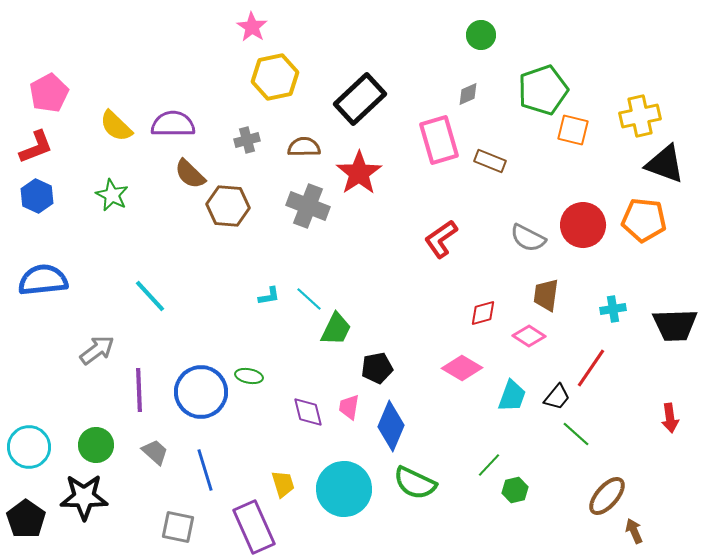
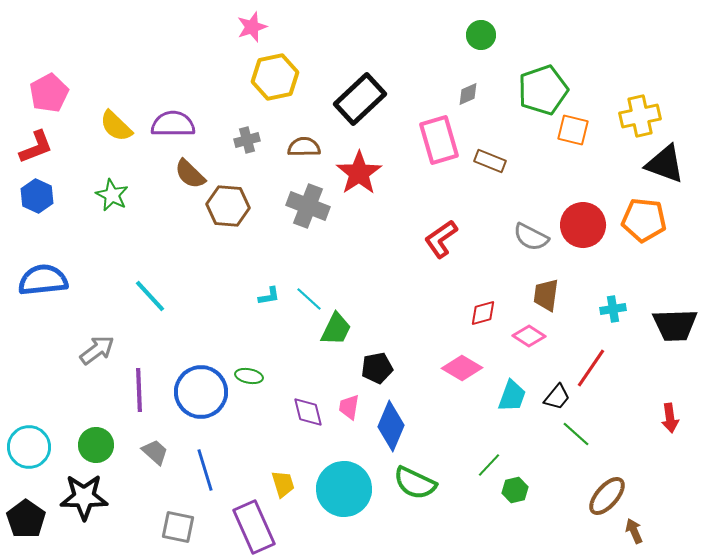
pink star at (252, 27): rotated 20 degrees clockwise
gray semicircle at (528, 238): moved 3 px right, 1 px up
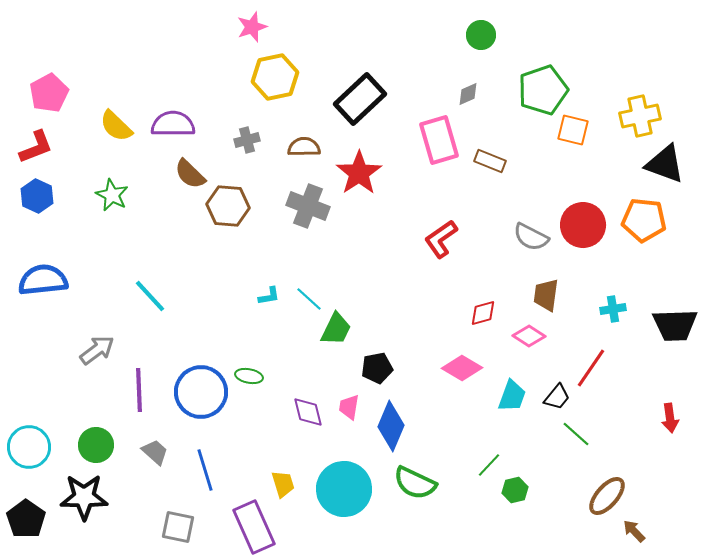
brown arrow at (634, 531): rotated 20 degrees counterclockwise
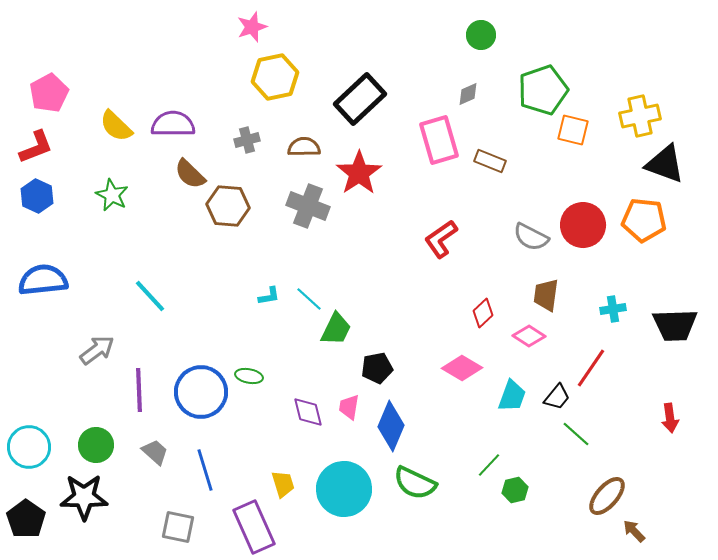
red diamond at (483, 313): rotated 28 degrees counterclockwise
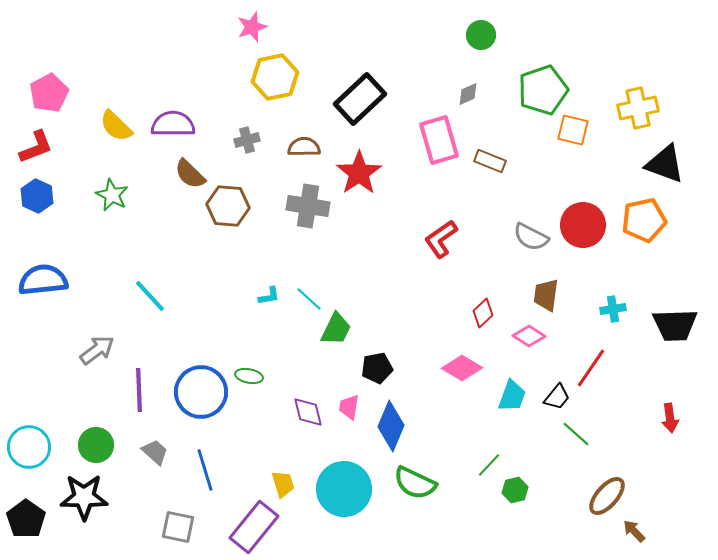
yellow cross at (640, 116): moved 2 px left, 8 px up
gray cross at (308, 206): rotated 12 degrees counterclockwise
orange pentagon at (644, 220): rotated 18 degrees counterclockwise
purple rectangle at (254, 527): rotated 63 degrees clockwise
